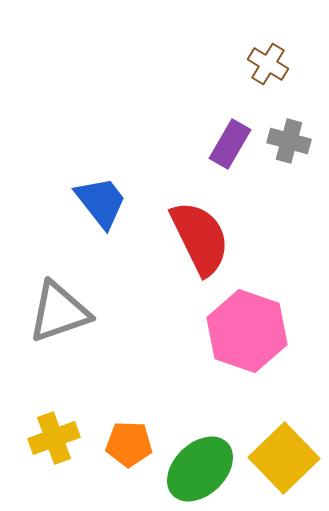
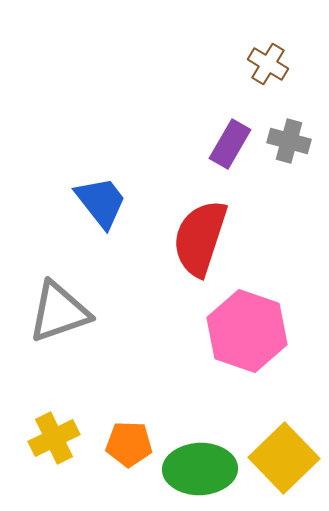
red semicircle: rotated 136 degrees counterclockwise
yellow cross: rotated 6 degrees counterclockwise
green ellipse: rotated 42 degrees clockwise
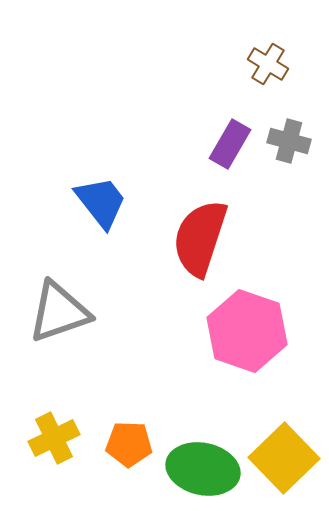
green ellipse: moved 3 px right; rotated 14 degrees clockwise
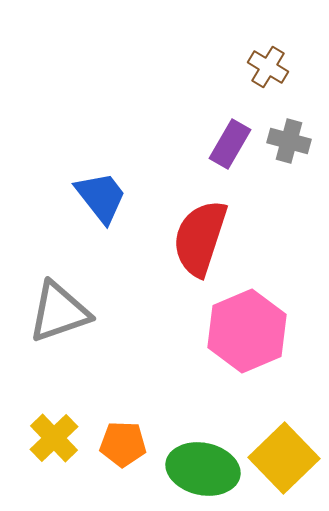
brown cross: moved 3 px down
blue trapezoid: moved 5 px up
pink hexagon: rotated 18 degrees clockwise
yellow cross: rotated 18 degrees counterclockwise
orange pentagon: moved 6 px left
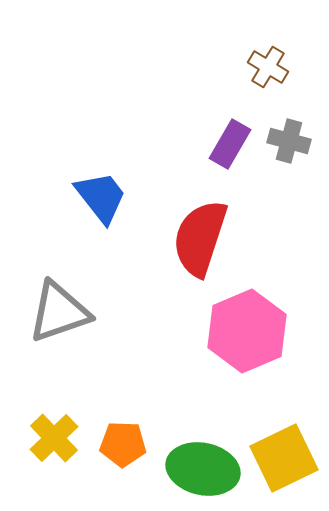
yellow square: rotated 18 degrees clockwise
